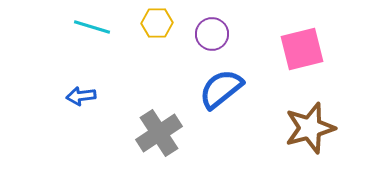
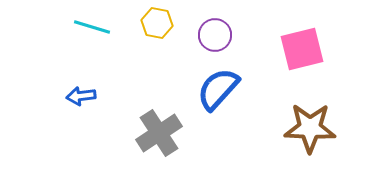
yellow hexagon: rotated 12 degrees clockwise
purple circle: moved 3 px right, 1 px down
blue semicircle: moved 3 px left; rotated 9 degrees counterclockwise
brown star: rotated 18 degrees clockwise
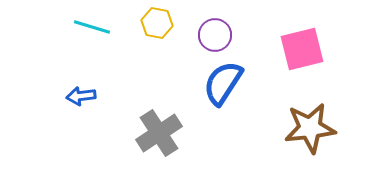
blue semicircle: moved 5 px right, 6 px up; rotated 9 degrees counterclockwise
brown star: rotated 9 degrees counterclockwise
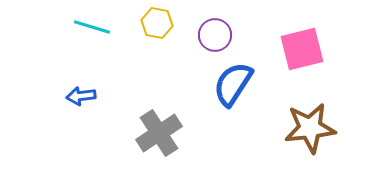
blue semicircle: moved 10 px right, 1 px down
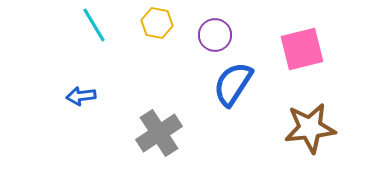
cyan line: moved 2 px right, 2 px up; rotated 42 degrees clockwise
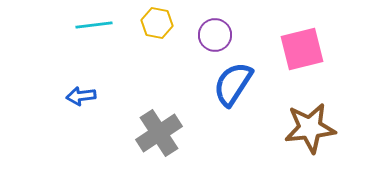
cyan line: rotated 66 degrees counterclockwise
